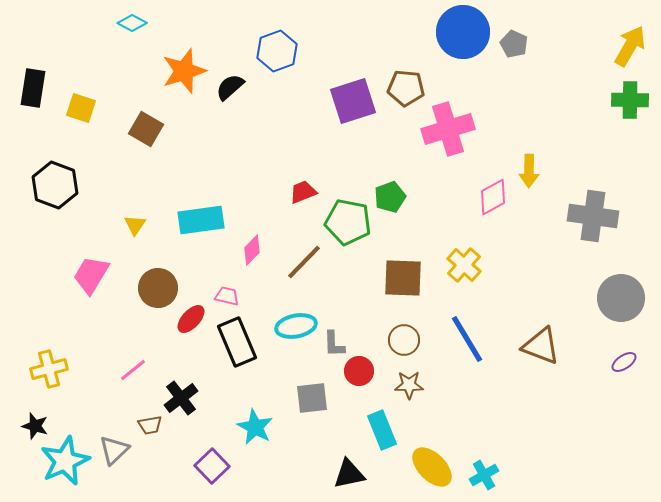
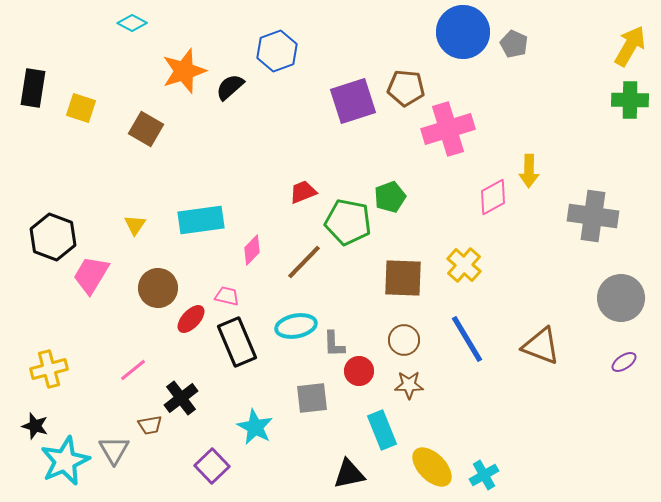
black hexagon at (55, 185): moved 2 px left, 52 px down
gray triangle at (114, 450): rotated 16 degrees counterclockwise
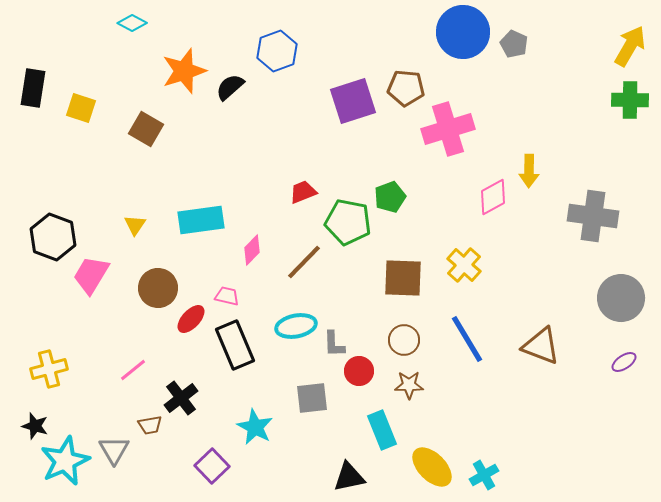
black rectangle at (237, 342): moved 2 px left, 3 px down
black triangle at (349, 474): moved 3 px down
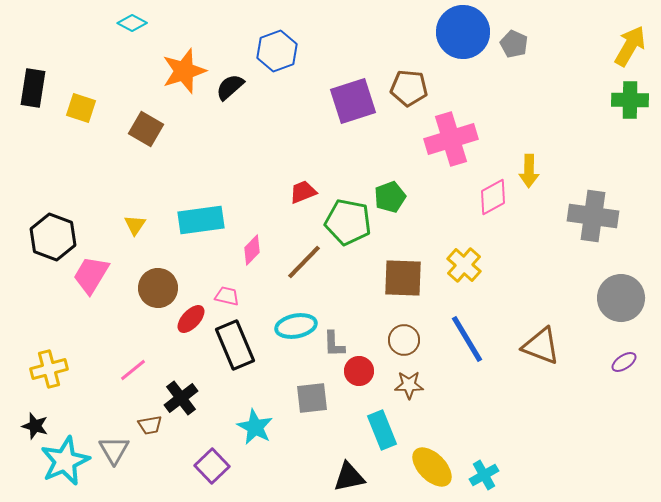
brown pentagon at (406, 88): moved 3 px right
pink cross at (448, 129): moved 3 px right, 10 px down
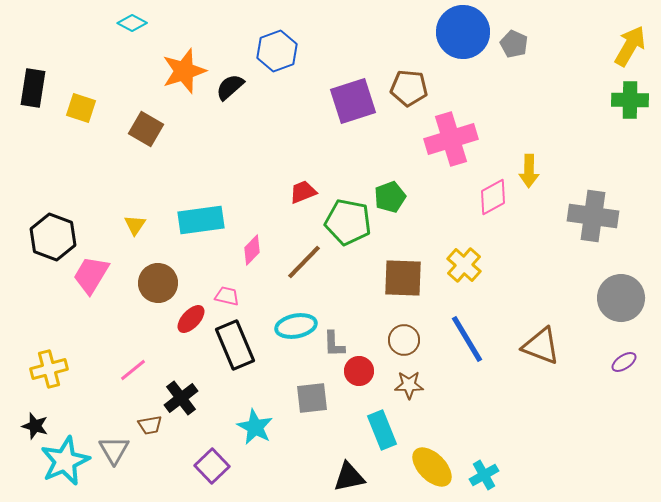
brown circle at (158, 288): moved 5 px up
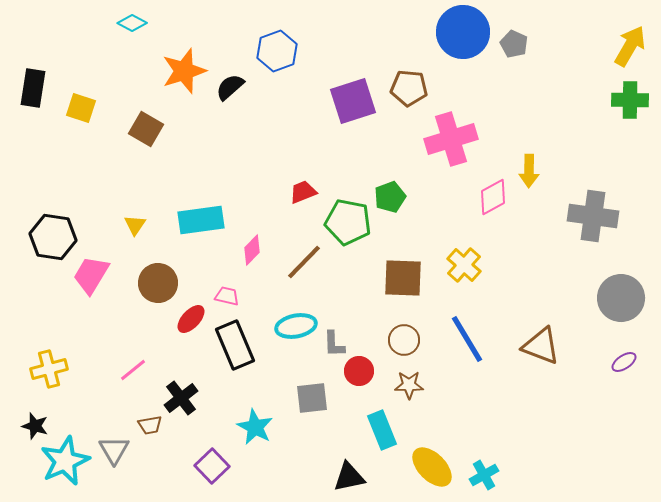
black hexagon at (53, 237): rotated 12 degrees counterclockwise
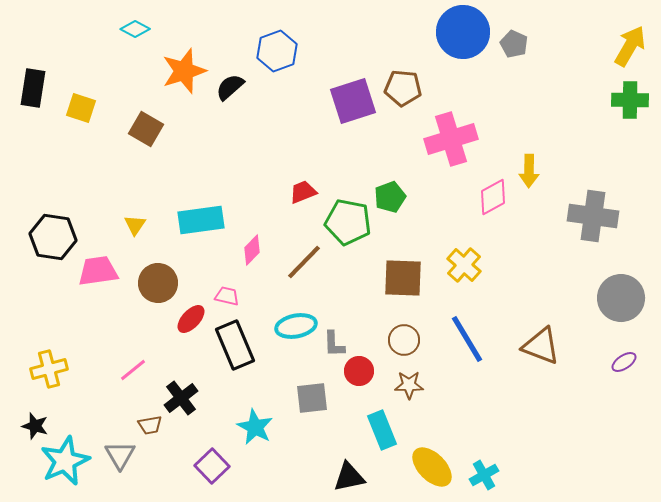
cyan diamond at (132, 23): moved 3 px right, 6 px down
brown pentagon at (409, 88): moved 6 px left
pink trapezoid at (91, 275): moved 7 px right, 4 px up; rotated 51 degrees clockwise
gray triangle at (114, 450): moved 6 px right, 5 px down
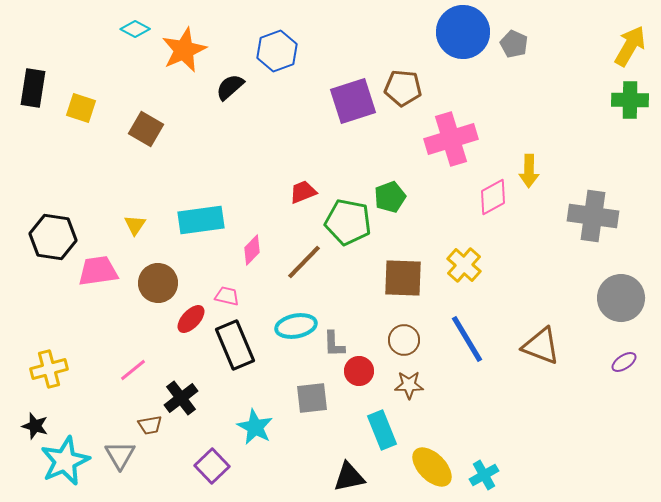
orange star at (184, 71): moved 21 px up; rotated 6 degrees counterclockwise
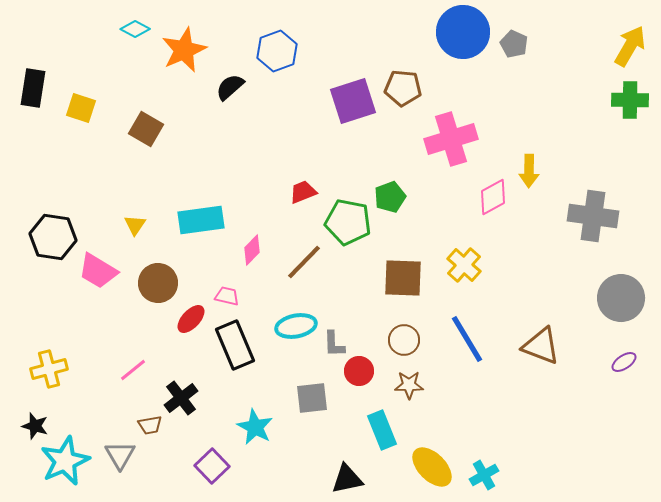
pink trapezoid at (98, 271): rotated 141 degrees counterclockwise
black triangle at (349, 477): moved 2 px left, 2 px down
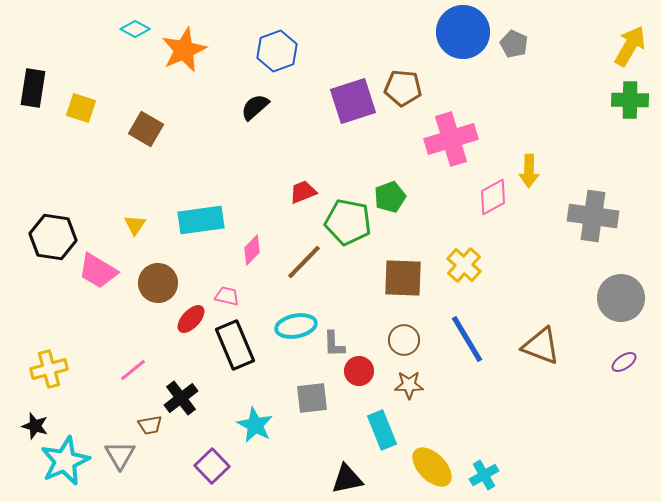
black semicircle at (230, 87): moved 25 px right, 20 px down
cyan star at (255, 427): moved 2 px up
